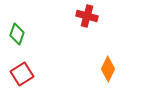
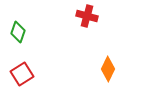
green diamond: moved 1 px right, 2 px up
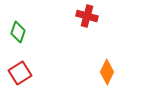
orange diamond: moved 1 px left, 3 px down
red square: moved 2 px left, 1 px up
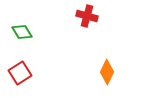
green diamond: moved 4 px right; rotated 50 degrees counterclockwise
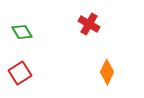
red cross: moved 2 px right, 8 px down; rotated 15 degrees clockwise
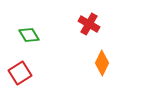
green diamond: moved 7 px right, 3 px down
orange diamond: moved 5 px left, 9 px up
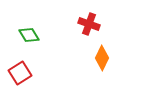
red cross: rotated 10 degrees counterclockwise
orange diamond: moved 5 px up
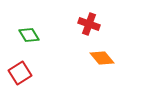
orange diamond: rotated 65 degrees counterclockwise
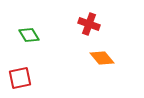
red square: moved 5 px down; rotated 20 degrees clockwise
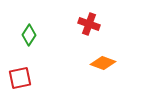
green diamond: rotated 65 degrees clockwise
orange diamond: moved 1 px right, 5 px down; rotated 30 degrees counterclockwise
